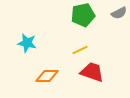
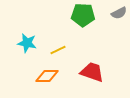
green pentagon: rotated 15 degrees clockwise
yellow line: moved 22 px left
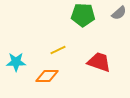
gray semicircle: rotated 14 degrees counterclockwise
cyan star: moved 11 px left, 19 px down; rotated 12 degrees counterclockwise
red trapezoid: moved 7 px right, 10 px up
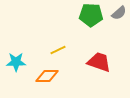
green pentagon: moved 8 px right
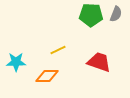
gray semicircle: moved 3 px left, 1 px down; rotated 28 degrees counterclockwise
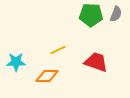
red trapezoid: moved 3 px left
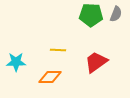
yellow line: rotated 28 degrees clockwise
red trapezoid: rotated 55 degrees counterclockwise
orange diamond: moved 3 px right, 1 px down
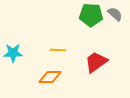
gray semicircle: moved 1 px left; rotated 70 degrees counterclockwise
cyan star: moved 3 px left, 9 px up
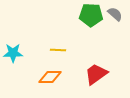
red trapezoid: moved 12 px down
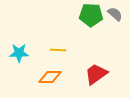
cyan star: moved 6 px right
